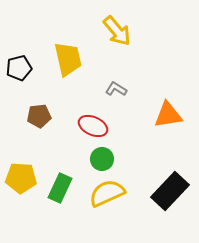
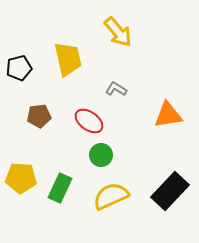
yellow arrow: moved 1 px right, 1 px down
red ellipse: moved 4 px left, 5 px up; rotated 12 degrees clockwise
green circle: moved 1 px left, 4 px up
yellow semicircle: moved 4 px right, 3 px down
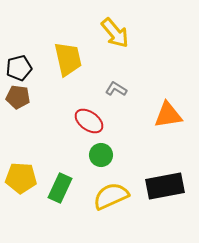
yellow arrow: moved 3 px left, 1 px down
brown pentagon: moved 21 px left, 19 px up; rotated 15 degrees clockwise
black rectangle: moved 5 px left, 5 px up; rotated 36 degrees clockwise
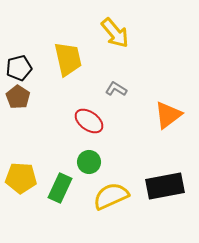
brown pentagon: rotated 25 degrees clockwise
orange triangle: rotated 28 degrees counterclockwise
green circle: moved 12 px left, 7 px down
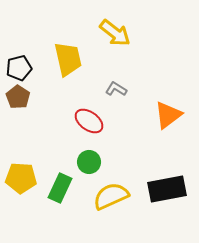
yellow arrow: rotated 12 degrees counterclockwise
black rectangle: moved 2 px right, 3 px down
